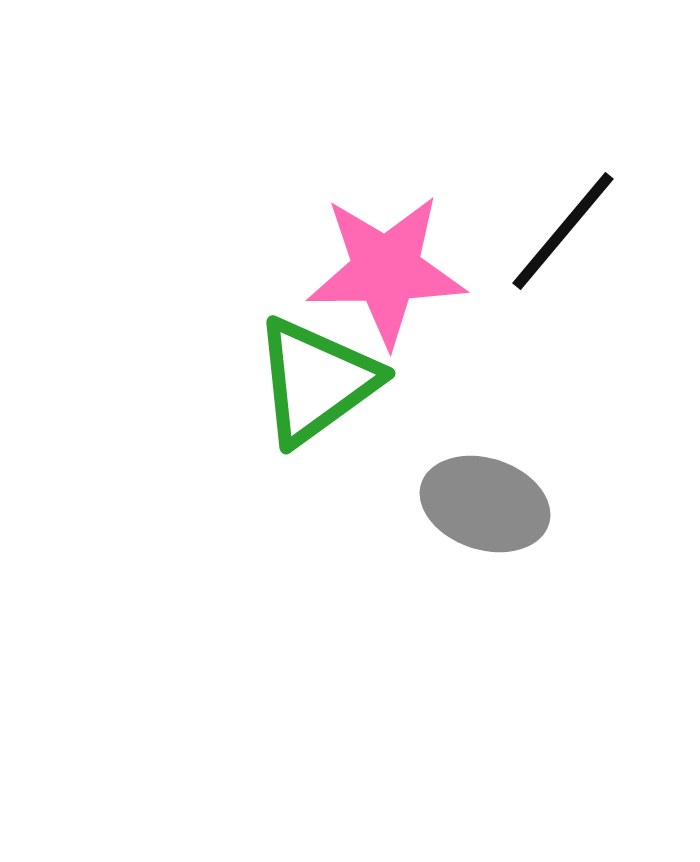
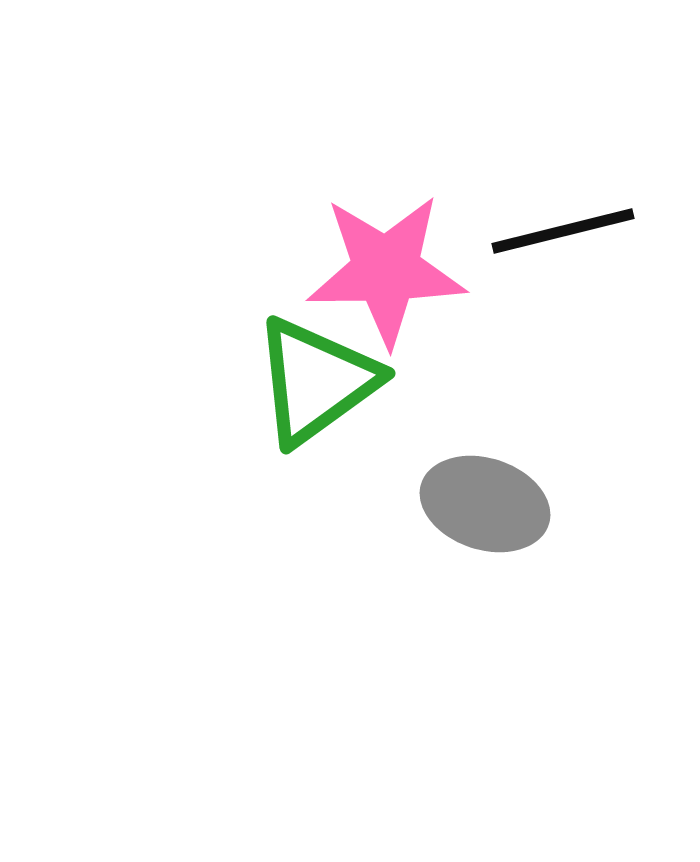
black line: rotated 36 degrees clockwise
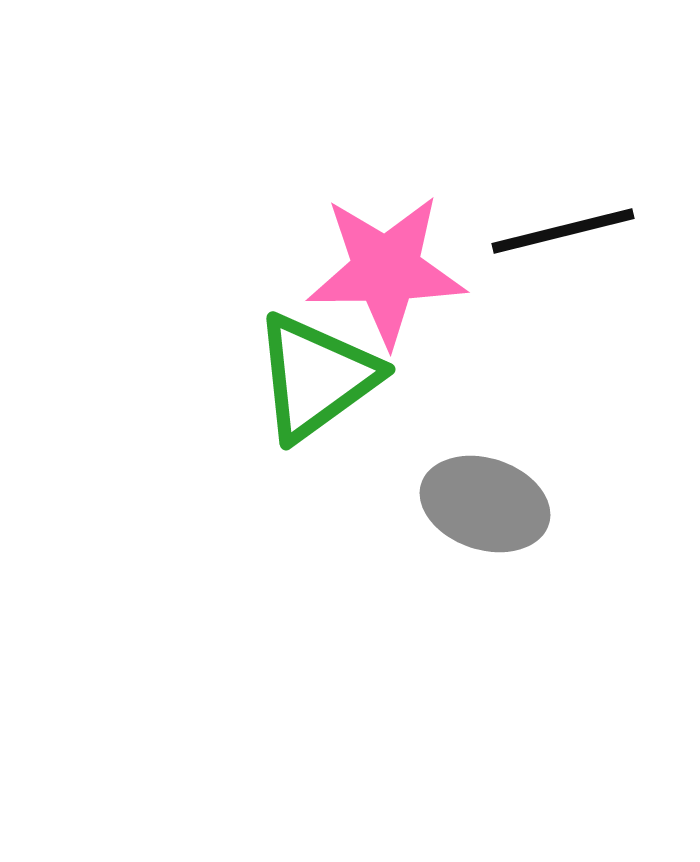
green triangle: moved 4 px up
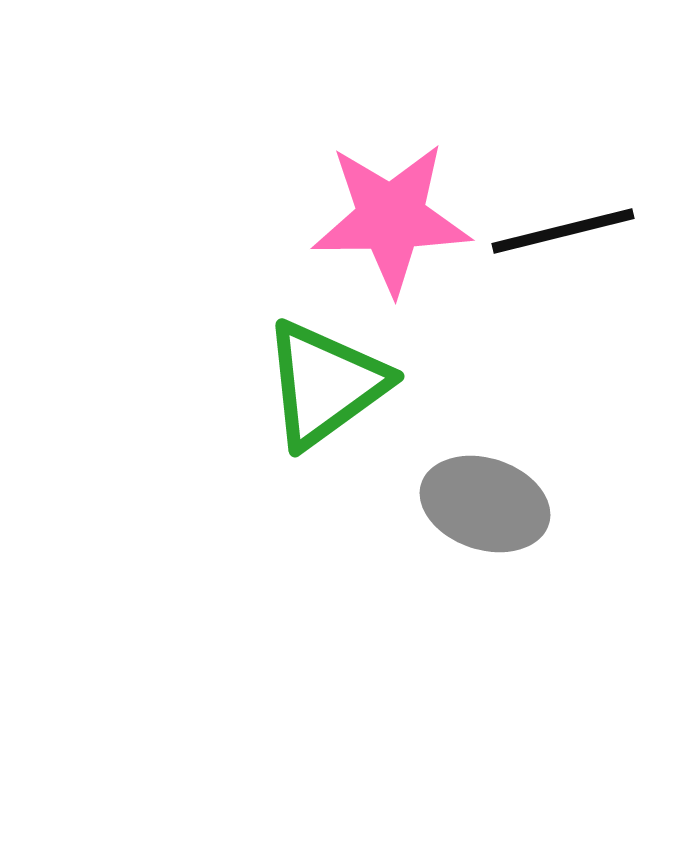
pink star: moved 5 px right, 52 px up
green triangle: moved 9 px right, 7 px down
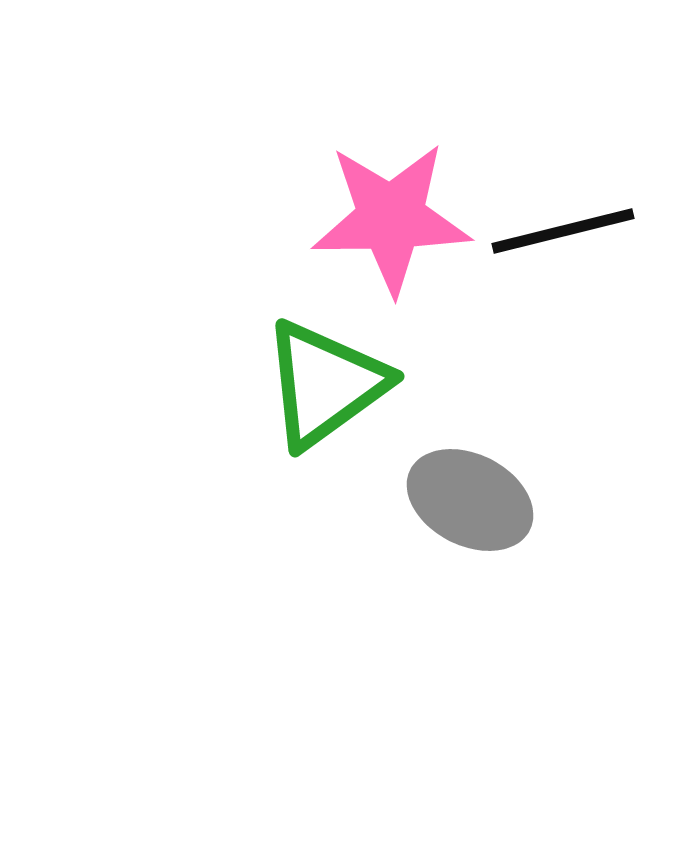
gray ellipse: moved 15 px left, 4 px up; rotated 9 degrees clockwise
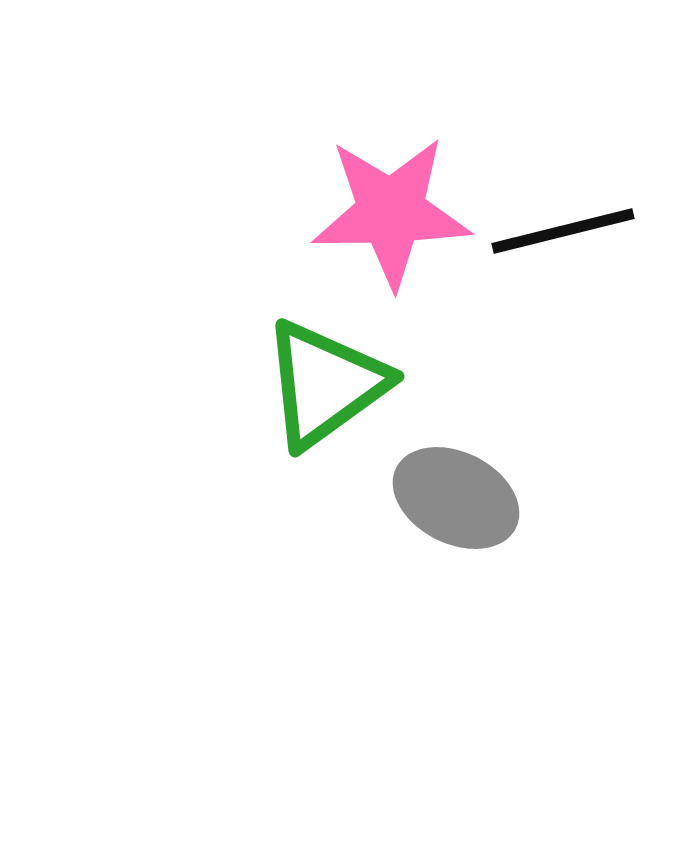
pink star: moved 6 px up
gray ellipse: moved 14 px left, 2 px up
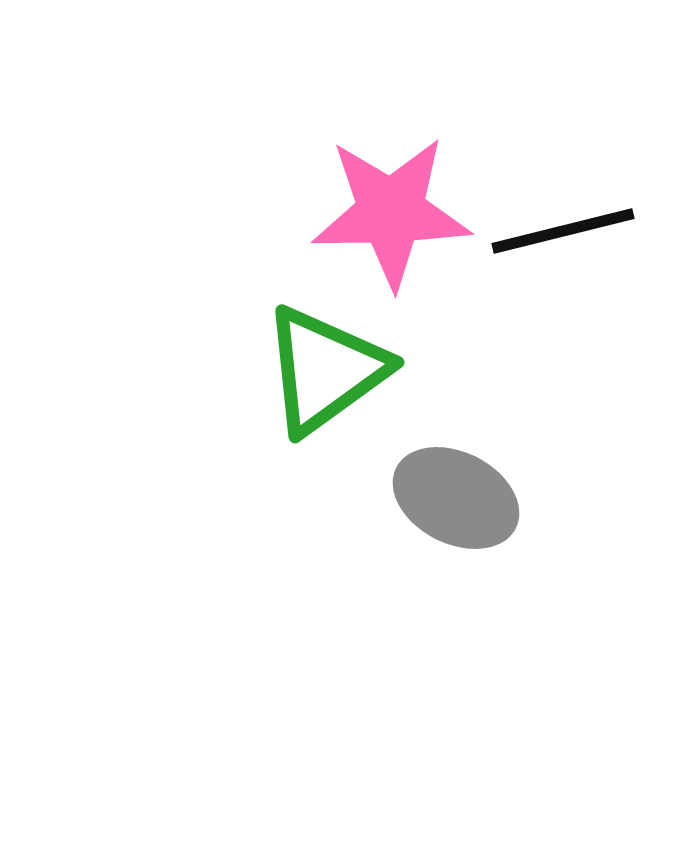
green triangle: moved 14 px up
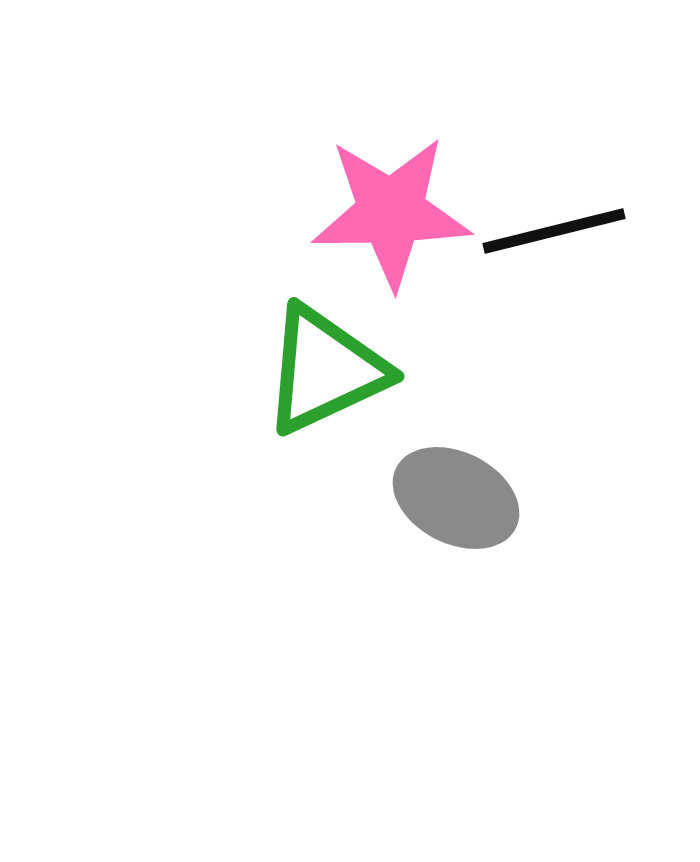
black line: moved 9 px left
green triangle: rotated 11 degrees clockwise
